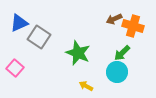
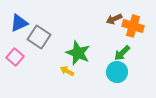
pink square: moved 11 px up
yellow arrow: moved 19 px left, 15 px up
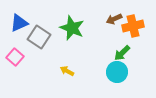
orange cross: rotated 30 degrees counterclockwise
green star: moved 6 px left, 25 px up
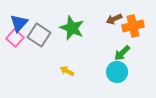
blue triangle: rotated 24 degrees counterclockwise
gray square: moved 2 px up
pink square: moved 19 px up
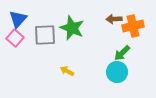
brown arrow: rotated 21 degrees clockwise
blue triangle: moved 1 px left, 4 px up
gray square: moved 6 px right; rotated 35 degrees counterclockwise
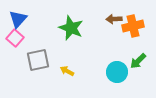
green star: moved 1 px left
gray square: moved 7 px left, 25 px down; rotated 10 degrees counterclockwise
green arrow: moved 16 px right, 8 px down
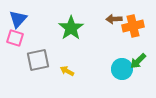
green star: rotated 15 degrees clockwise
pink square: rotated 24 degrees counterclockwise
cyan circle: moved 5 px right, 3 px up
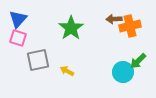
orange cross: moved 3 px left
pink square: moved 3 px right
cyan circle: moved 1 px right, 3 px down
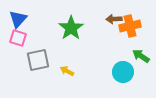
green arrow: moved 3 px right, 5 px up; rotated 78 degrees clockwise
